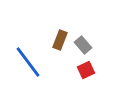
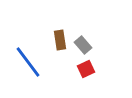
brown rectangle: rotated 30 degrees counterclockwise
red square: moved 1 px up
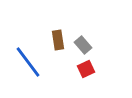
brown rectangle: moved 2 px left
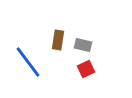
brown rectangle: rotated 18 degrees clockwise
gray rectangle: rotated 36 degrees counterclockwise
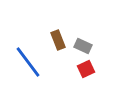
brown rectangle: rotated 30 degrees counterclockwise
gray rectangle: moved 1 px down; rotated 12 degrees clockwise
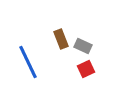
brown rectangle: moved 3 px right, 1 px up
blue line: rotated 12 degrees clockwise
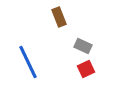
brown rectangle: moved 2 px left, 22 px up
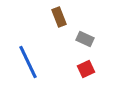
gray rectangle: moved 2 px right, 7 px up
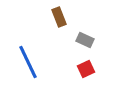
gray rectangle: moved 1 px down
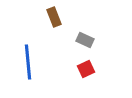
brown rectangle: moved 5 px left
blue line: rotated 20 degrees clockwise
